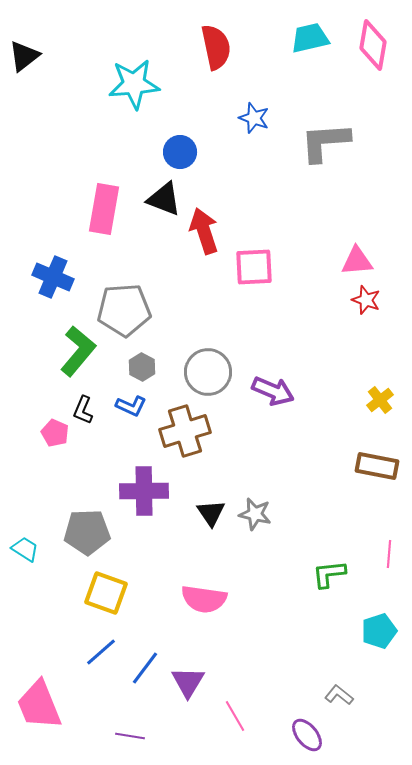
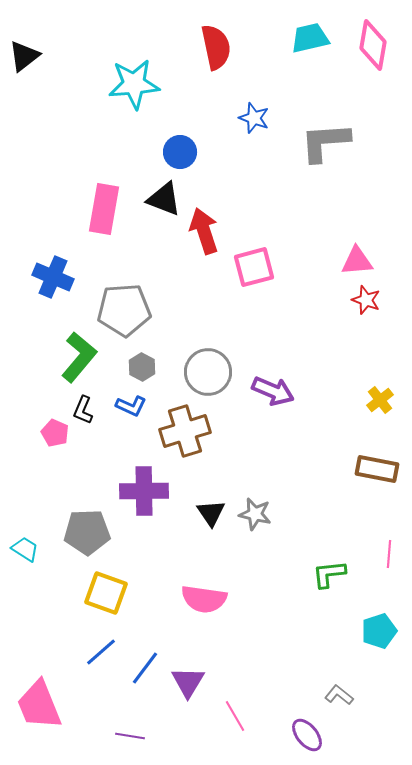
pink square at (254, 267): rotated 12 degrees counterclockwise
green L-shape at (78, 351): moved 1 px right, 6 px down
brown rectangle at (377, 466): moved 3 px down
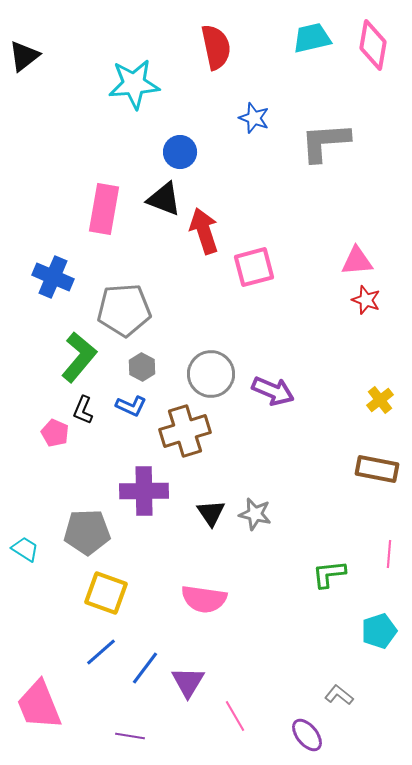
cyan trapezoid at (310, 38): moved 2 px right
gray circle at (208, 372): moved 3 px right, 2 px down
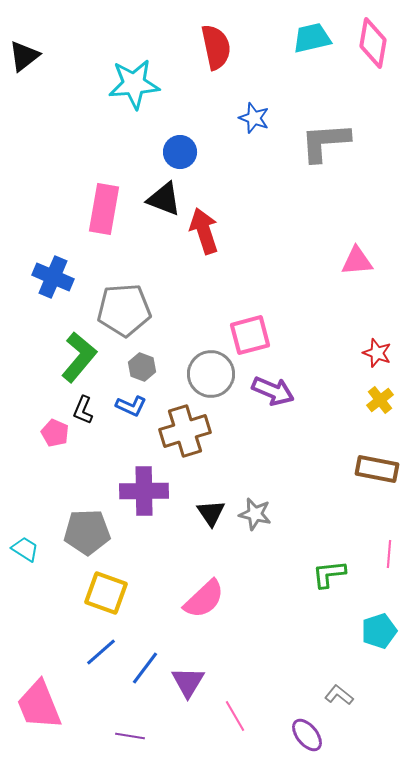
pink diamond at (373, 45): moved 2 px up
pink square at (254, 267): moved 4 px left, 68 px down
red star at (366, 300): moved 11 px right, 53 px down
gray hexagon at (142, 367): rotated 8 degrees counterclockwise
pink semicircle at (204, 599): rotated 51 degrees counterclockwise
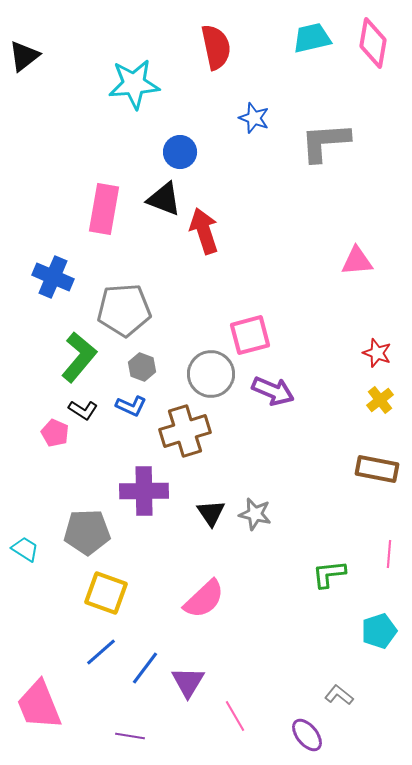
black L-shape at (83, 410): rotated 80 degrees counterclockwise
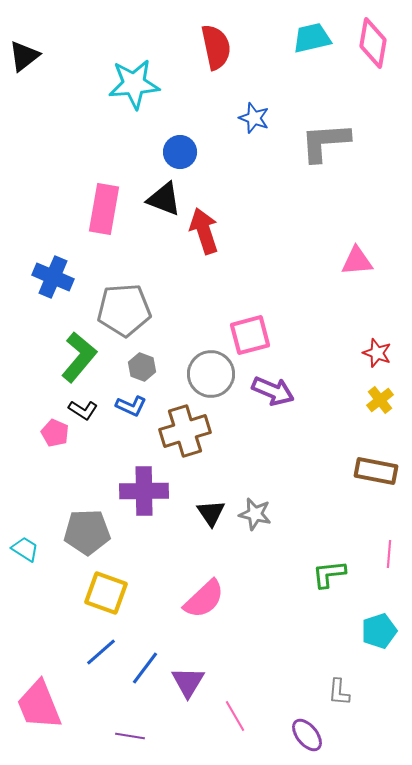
brown rectangle at (377, 469): moved 1 px left, 2 px down
gray L-shape at (339, 695): moved 3 px up; rotated 124 degrees counterclockwise
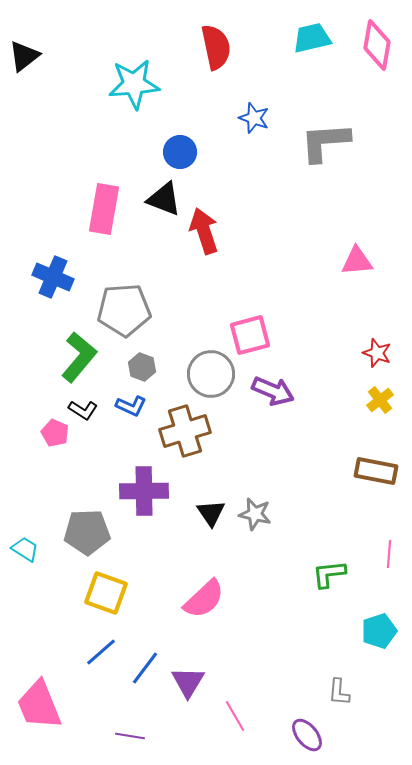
pink diamond at (373, 43): moved 4 px right, 2 px down
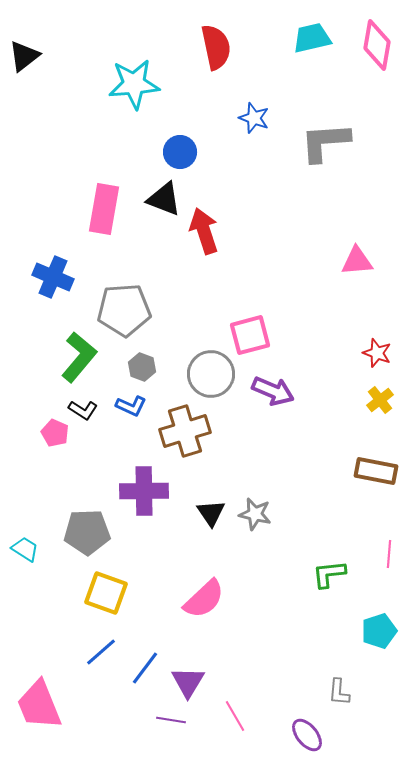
purple line at (130, 736): moved 41 px right, 16 px up
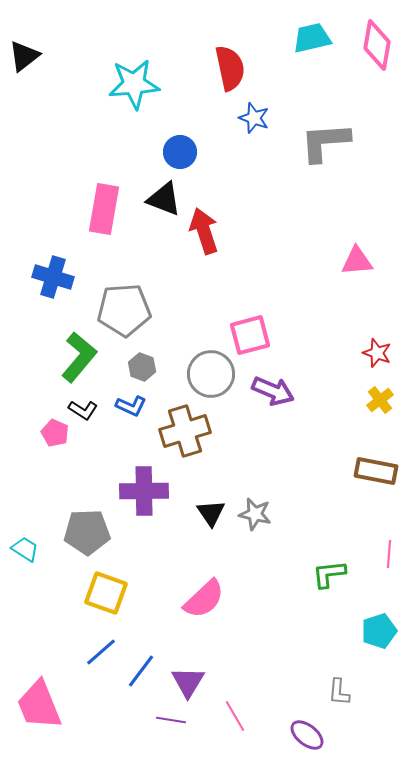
red semicircle at (216, 47): moved 14 px right, 21 px down
blue cross at (53, 277): rotated 6 degrees counterclockwise
blue line at (145, 668): moved 4 px left, 3 px down
purple ellipse at (307, 735): rotated 12 degrees counterclockwise
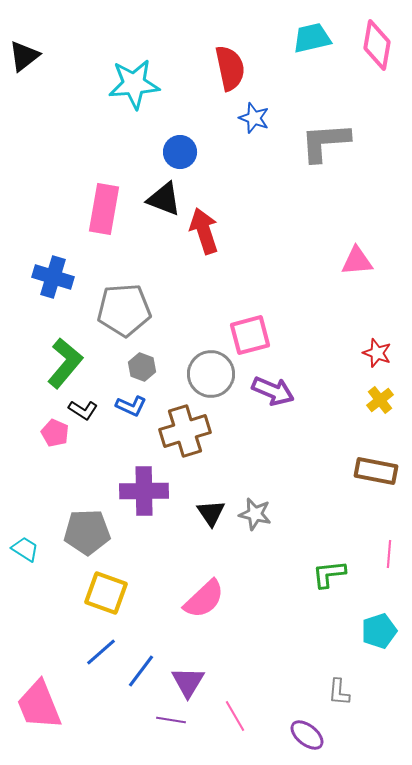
green L-shape at (79, 357): moved 14 px left, 6 px down
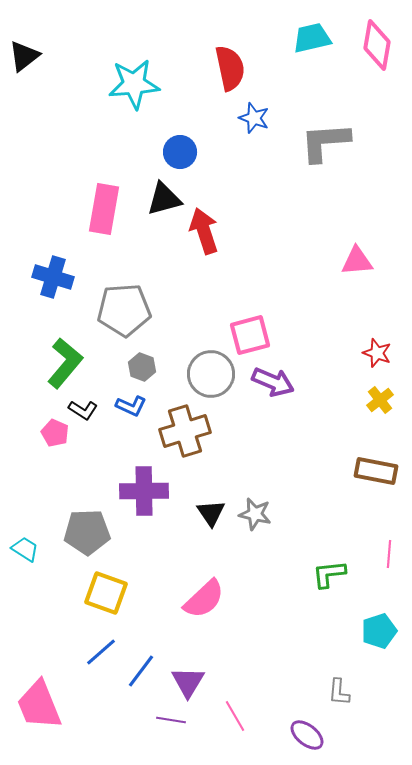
black triangle at (164, 199): rotated 36 degrees counterclockwise
purple arrow at (273, 391): moved 9 px up
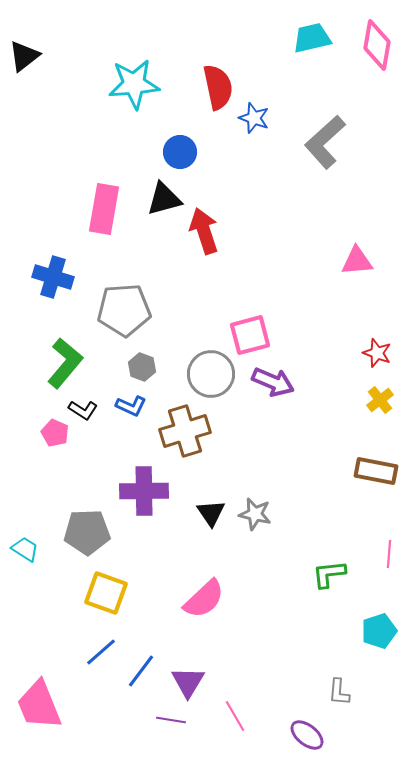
red semicircle at (230, 68): moved 12 px left, 19 px down
gray L-shape at (325, 142): rotated 38 degrees counterclockwise
